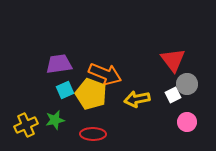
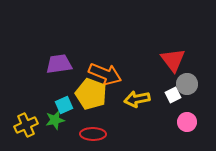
cyan square: moved 1 px left, 15 px down
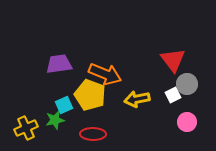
yellow pentagon: moved 1 px left, 1 px down
yellow cross: moved 3 px down
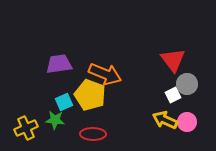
yellow arrow: moved 28 px right, 21 px down; rotated 35 degrees clockwise
cyan square: moved 3 px up
green star: rotated 18 degrees clockwise
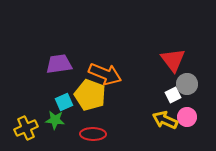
pink circle: moved 5 px up
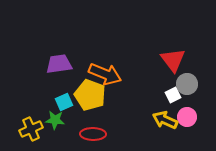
yellow cross: moved 5 px right, 1 px down
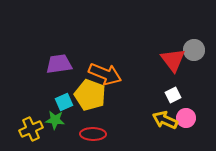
gray circle: moved 7 px right, 34 px up
pink circle: moved 1 px left, 1 px down
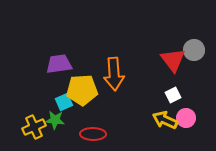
orange arrow: moved 9 px right; rotated 64 degrees clockwise
yellow pentagon: moved 8 px left, 5 px up; rotated 24 degrees counterclockwise
yellow cross: moved 3 px right, 2 px up
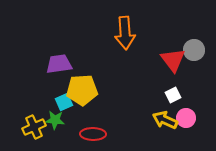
orange arrow: moved 11 px right, 41 px up
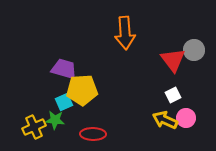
purple trapezoid: moved 5 px right, 5 px down; rotated 24 degrees clockwise
